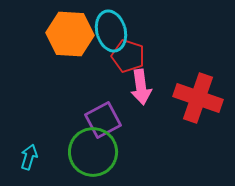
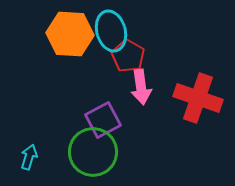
red pentagon: rotated 12 degrees clockwise
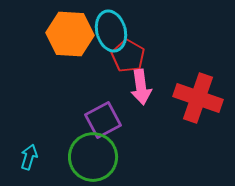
green circle: moved 5 px down
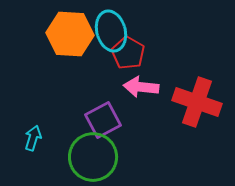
red pentagon: moved 3 px up
pink arrow: rotated 104 degrees clockwise
red cross: moved 1 px left, 4 px down
cyan arrow: moved 4 px right, 19 px up
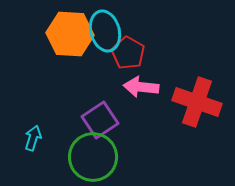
cyan ellipse: moved 6 px left
purple square: moved 3 px left; rotated 6 degrees counterclockwise
